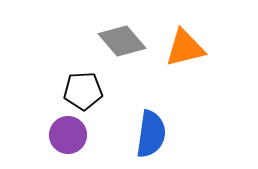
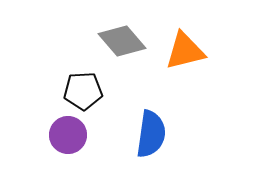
orange triangle: moved 3 px down
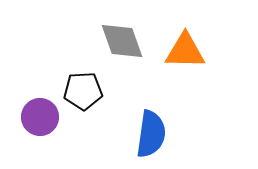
gray diamond: rotated 21 degrees clockwise
orange triangle: rotated 15 degrees clockwise
purple circle: moved 28 px left, 18 px up
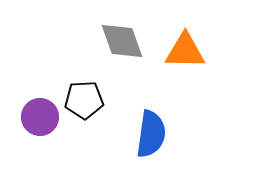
black pentagon: moved 1 px right, 9 px down
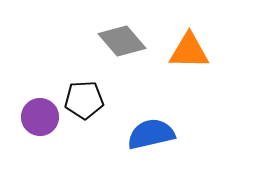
gray diamond: rotated 21 degrees counterclockwise
orange triangle: moved 4 px right
blue semicircle: rotated 111 degrees counterclockwise
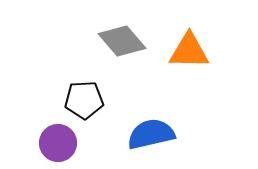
purple circle: moved 18 px right, 26 px down
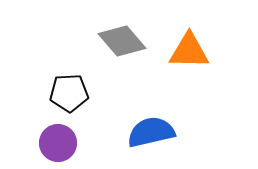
black pentagon: moved 15 px left, 7 px up
blue semicircle: moved 2 px up
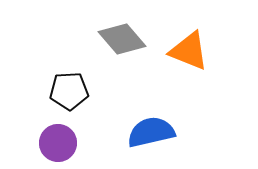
gray diamond: moved 2 px up
orange triangle: rotated 21 degrees clockwise
black pentagon: moved 2 px up
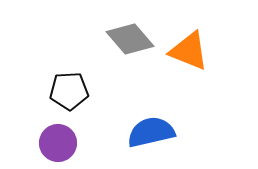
gray diamond: moved 8 px right
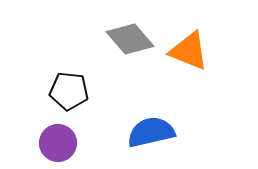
black pentagon: rotated 9 degrees clockwise
